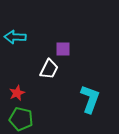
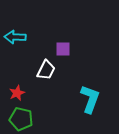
white trapezoid: moved 3 px left, 1 px down
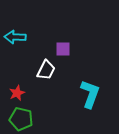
cyan L-shape: moved 5 px up
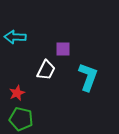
cyan L-shape: moved 2 px left, 17 px up
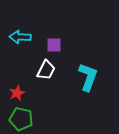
cyan arrow: moved 5 px right
purple square: moved 9 px left, 4 px up
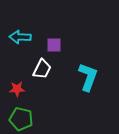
white trapezoid: moved 4 px left, 1 px up
red star: moved 4 px up; rotated 21 degrees clockwise
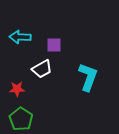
white trapezoid: rotated 35 degrees clockwise
green pentagon: rotated 20 degrees clockwise
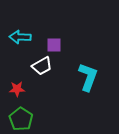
white trapezoid: moved 3 px up
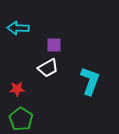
cyan arrow: moved 2 px left, 9 px up
white trapezoid: moved 6 px right, 2 px down
cyan L-shape: moved 2 px right, 4 px down
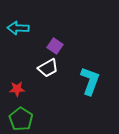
purple square: moved 1 px right, 1 px down; rotated 35 degrees clockwise
